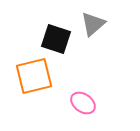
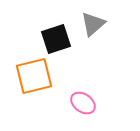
black square: rotated 36 degrees counterclockwise
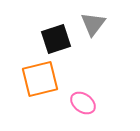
gray triangle: rotated 12 degrees counterclockwise
orange square: moved 6 px right, 3 px down
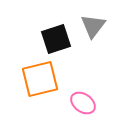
gray triangle: moved 2 px down
